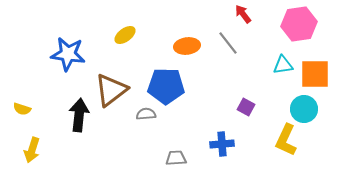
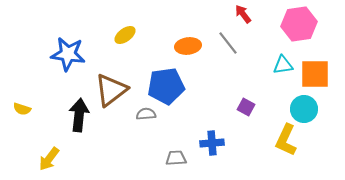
orange ellipse: moved 1 px right
blue pentagon: rotated 9 degrees counterclockwise
blue cross: moved 10 px left, 1 px up
yellow arrow: moved 17 px right, 9 px down; rotated 20 degrees clockwise
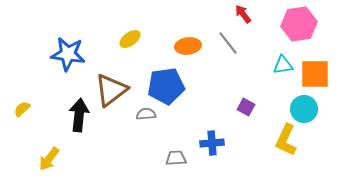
yellow ellipse: moved 5 px right, 4 px down
yellow semicircle: rotated 120 degrees clockwise
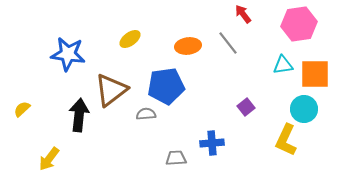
purple square: rotated 24 degrees clockwise
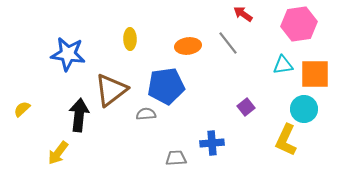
red arrow: rotated 18 degrees counterclockwise
yellow ellipse: rotated 55 degrees counterclockwise
yellow arrow: moved 9 px right, 6 px up
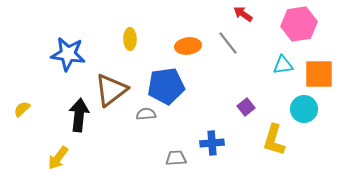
orange square: moved 4 px right
yellow L-shape: moved 12 px left; rotated 8 degrees counterclockwise
yellow arrow: moved 5 px down
